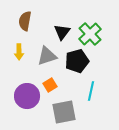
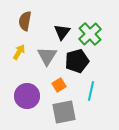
yellow arrow: rotated 147 degrees counterclockwise
gray triangle: rotated 40 degrees counterclockwise
orange square: moved 9 px right
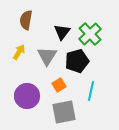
brown semicircle: moved 1 px right, 1 px up
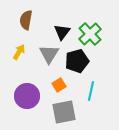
gray triangle: moved 2 px right, 2 px up
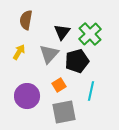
gray triangle: rotated 10 degrees clockwise
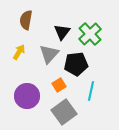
black pentagon: moved 1 px left, 3 px down; rotated 10 degrees clockwise
gray square: rotated 25 degrees counterclockwise
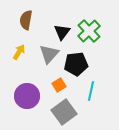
green cross: moved 1 px left, 3 px up
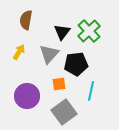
orange square: moved 1 px up; rotated 24 degrees clockwise
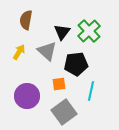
gray triangle: moved 2 px left, 3 px up; rotated 30 degrees counterclockwise
